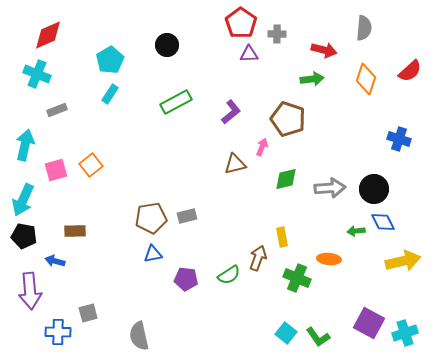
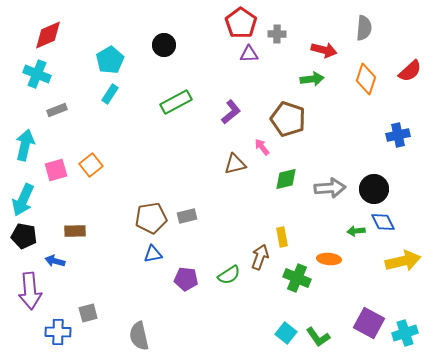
black circle at (167, 45): moved 3 px left
blue cross at (399, 139): moved 1 px left, 4 px up; rotated 30 degrees counterclockwise
pink arrow at (262, 147): rotated 60 degrees counterclockwise
brown arrow at (258, 258): moved 2 px right, 1 px up
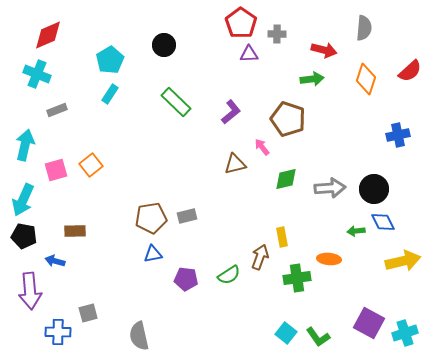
green rectangle at (176, 102): rotated 72 degrees clockwise
green cross at (297, 278): rotated 32 degrees counterclockwise
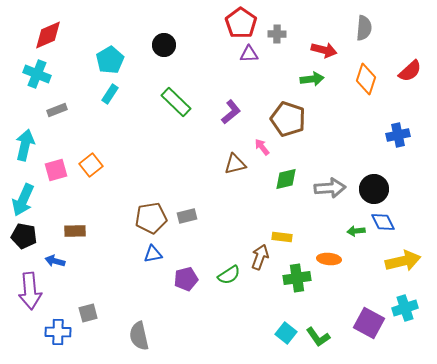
yellow rectangle at (282, 237): rotated 72 degrees counterclockwise
purple pentagon at (186, 279): rotated 20 degrees counterclockwise
cyan cross at (405, 333): moved 25 px up
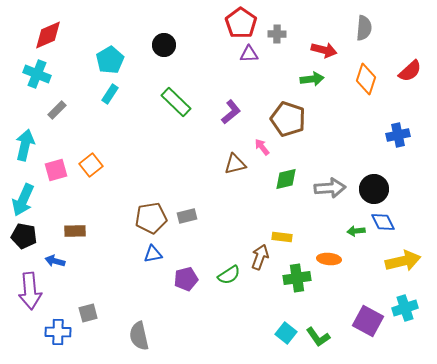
gray rectangle at (57, 110): rotated 24 degrees counterclockwise
purple square at (369, 323): moved 1 px left, 2 px up
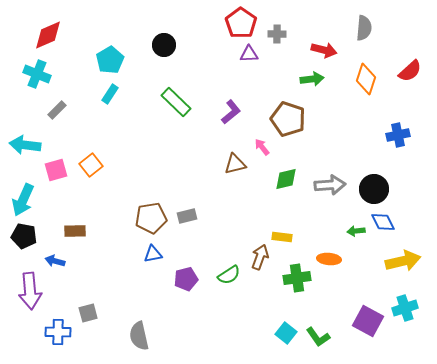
cyan arrow at (25, 145): rotated 96 degrees counterclockwise
gray arrow at (330, 188): moved 3 px up
